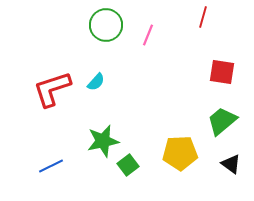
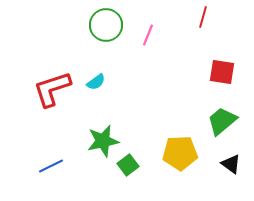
cyan semicircle: rotated 12 degrees clockwise
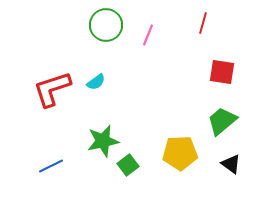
red line: moved 6 px down
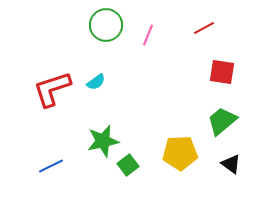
red line: moved 1 px right, 5 px down; rotated 45 degrees clockwise
